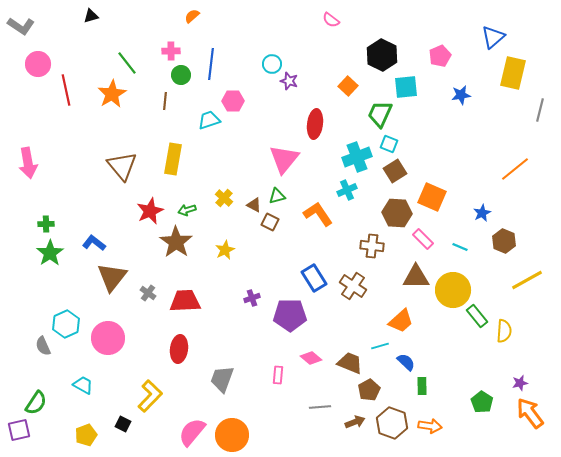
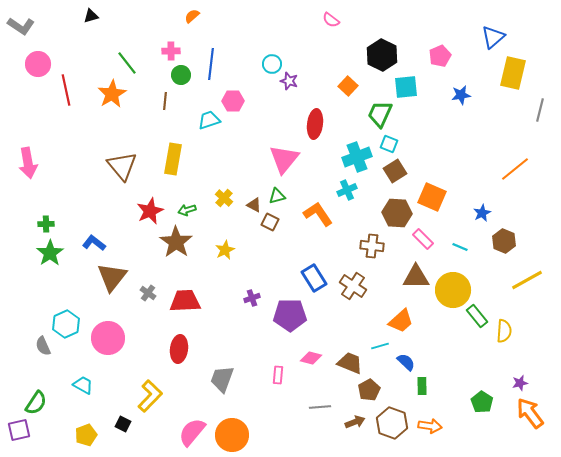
pink diamond at (311, 358): rotated 25 degrees counterclockwise
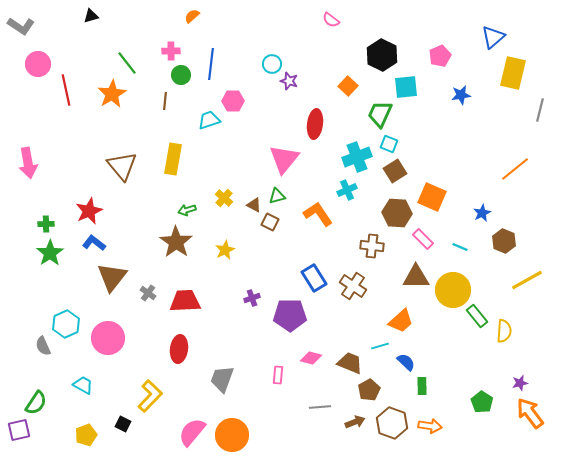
red star at (150, 211): moved 61 px left
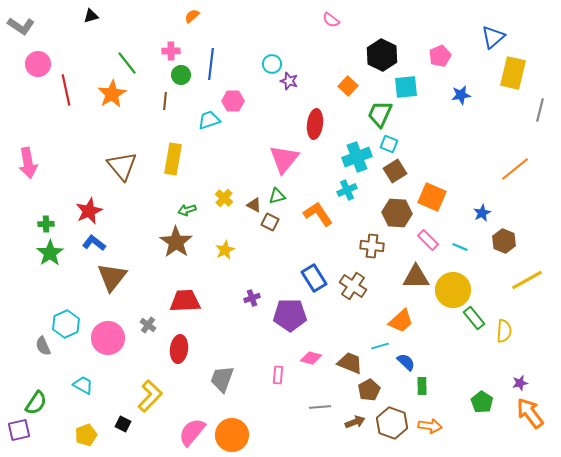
pink rectangle at (423, 239): moved 5 px right, 1 px down
gray cross at (148, 293): moved 32 px down
green rectangle at (477, 316): moved 3 px left, 2 px down
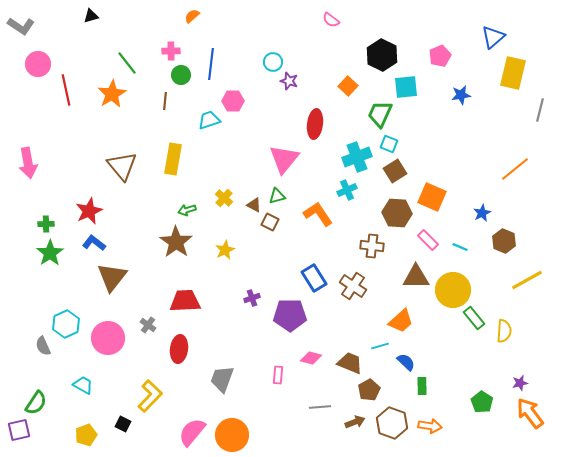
cyan circle at (272, 64): moved 1 px right, 2 px up
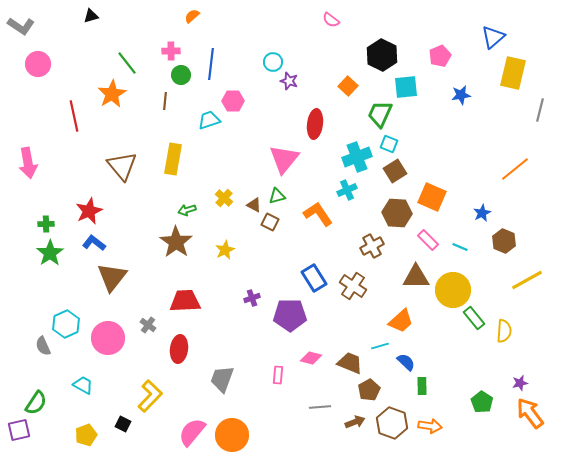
red line at (66, 90): moved 8 px right, 26 px down
brown cross at (372, 246): rotated 35 degrees counterclockwise
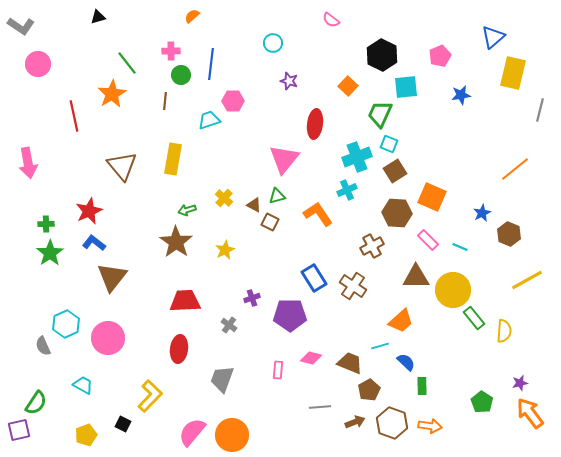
black triangle at (91, 16): moved 7 px right, 1 px down
cyan circle at (273, 62): moved 19 px up
brown hexagon at (504, 241): moved 5 px right, 7 px up
gray cross at (148, 325): moved 81 px right
pink rectangle at (278, 375): moved 5 px up
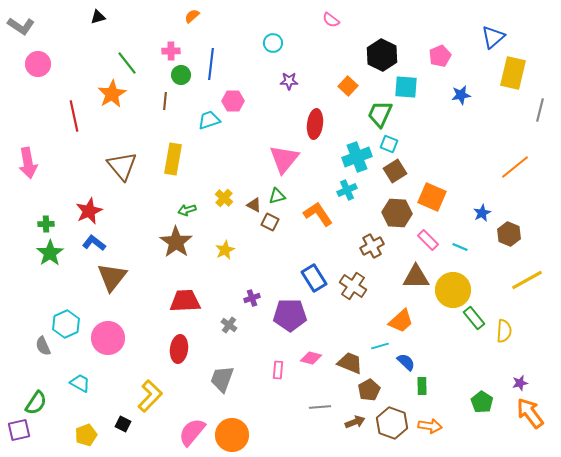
purple star at (289, 81): rotated 18 degrees counterclockwise
cyan square at (406, 87): rotated 10 degrees clockwise
orange line at (515, 169): moved 2 px up
cyan trapezoid at (83, 385): moved 3 px left, 2 px up
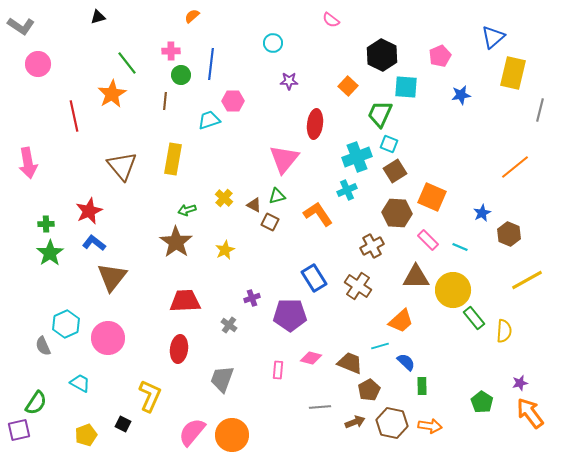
brown cross at (353, 286): moved 5 px right
yellow L-shape at (150, 396): rotated 20 degrees counterclockwise
brown hexagon at (392, 423): rotated 8 degrees counterclockwise
